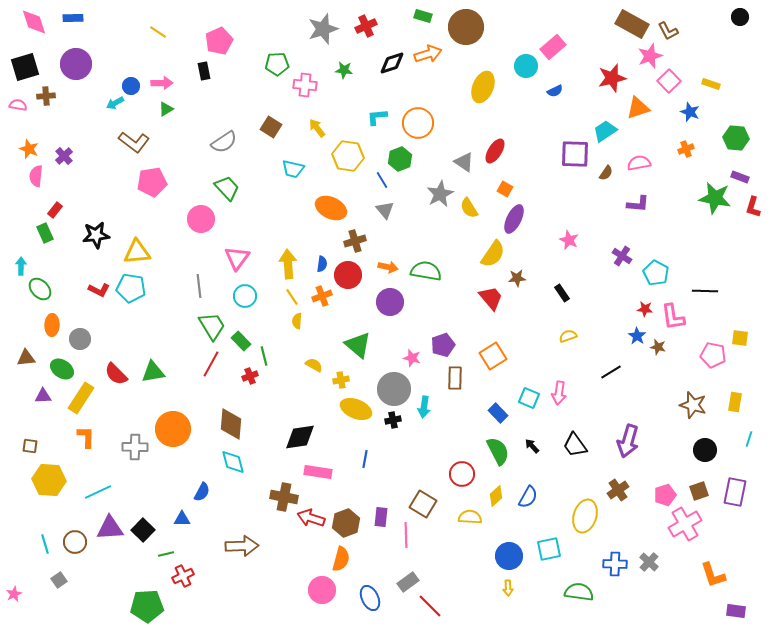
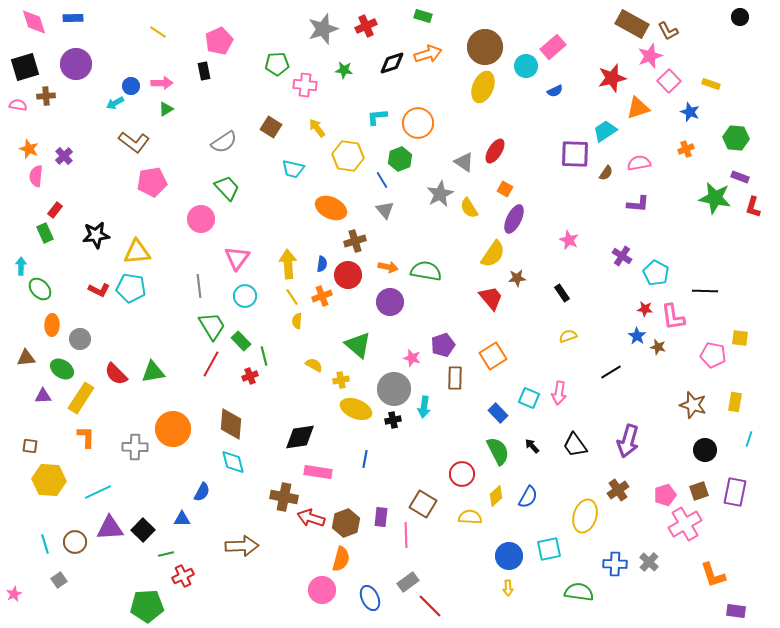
brown circle at (466, 27): moved 19 px right, 20 px down
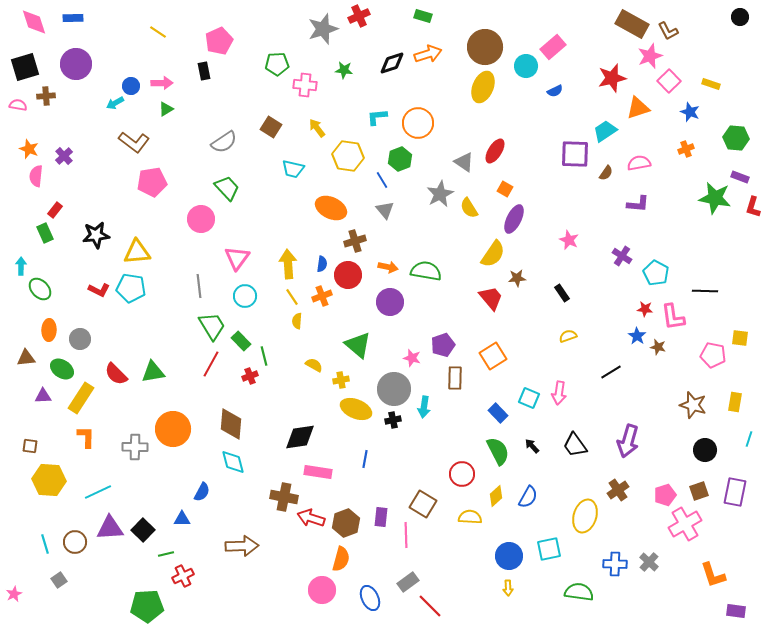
red cross at (366, 26): moved 7 px left, 10 px up
orange ellipse at (52, 325): moved 3 px left, 5 px down
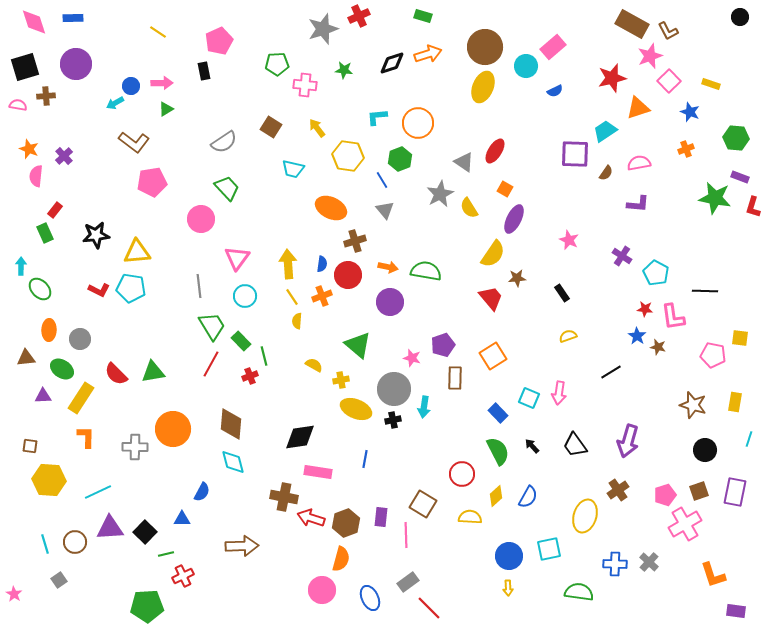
black square at (143, 530): moved 2 px right, 2 px down
pink star at (14, 594): rotated 14 degrees counterclockwise
red line at (430, 606): moved 1 px left, 2 px down
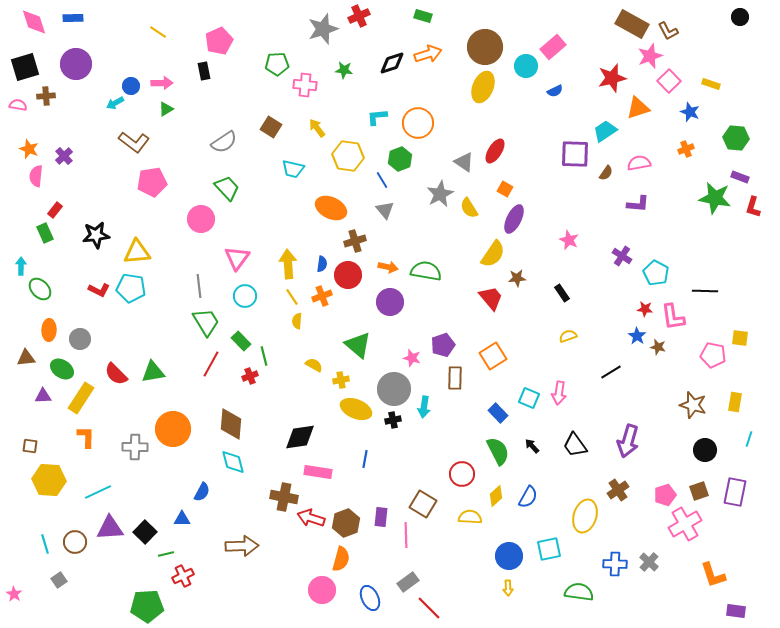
green trapezoid at (212, 326): moved 6 px left, 4 px up
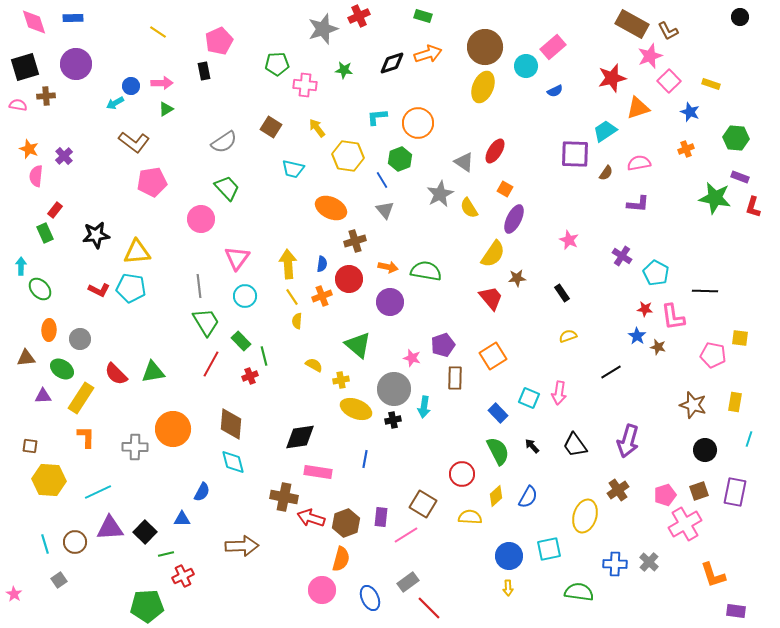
red circle at (348, 275): moved 1 px right, 4 px down
pink line at (406, 535): rotated 60 degrees clockwise
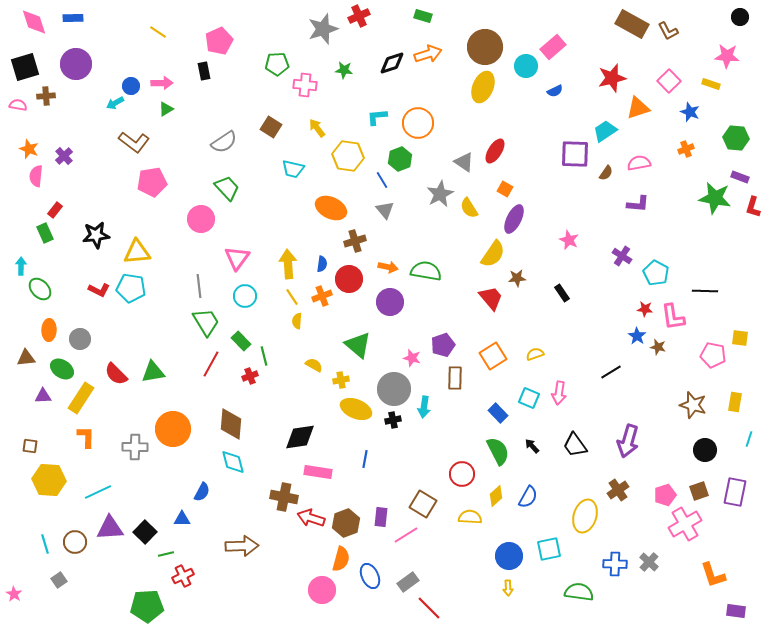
pink star at (650, 56): moved 77 px right; rotated 25 degrees clockwise
yellow semicircle at (568, 336): moved 33 px left, 18 px down
blue ellipse at (370, 598): moved 22 px up
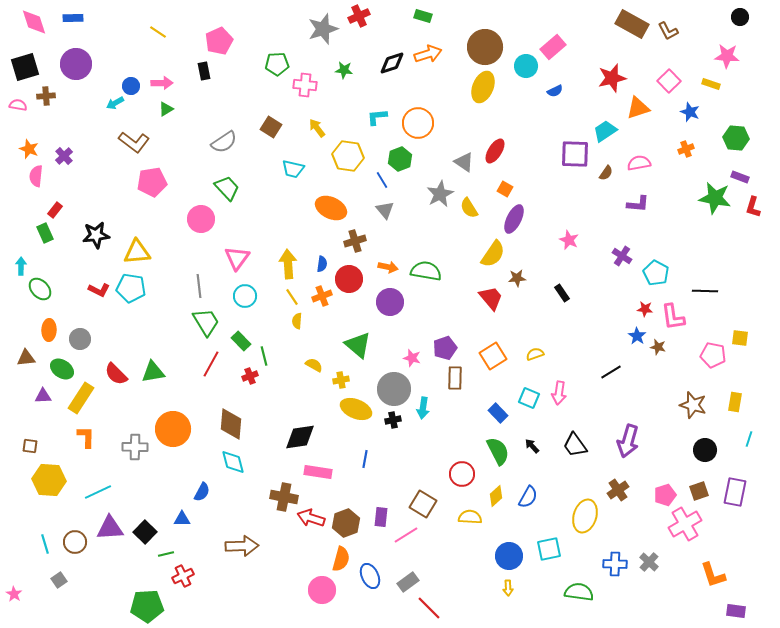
purple pentagon at (443, 345): moved 2 px right, 3 px down
cyan arrow at (424, 407): moved 1 px left, 1 px down
